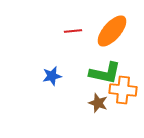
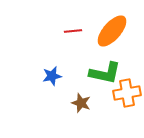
orange cross: moved 4 px right, 3 px down; rotated 16 degrees counterclockwise
brown star: moved 17 px left
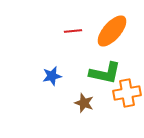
brown star: moved 3 px right
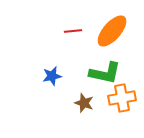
orange cross: moved 5 px left, 5 px down
